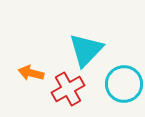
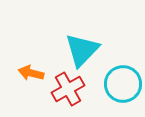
cyan triangle: moved 4 px left
cyan circle: moved 1 px left
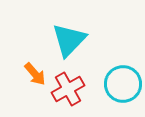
cyan triangle: moved 13 px left, 10 px up
orange arrow: moved 4 px right, 1 px down; rotated 145 degrees counterclockwise
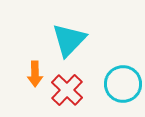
orange arrow: rotated 40 degrees clockwise
red cross: moved 1 px left, 1 px down; rotated 16 degrees counterclockwise
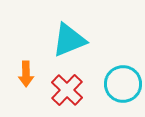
cyan triangle: rotated 24 degrees clockwise
orange arrow: moved 9 px left
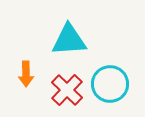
cyan triangle: rotated 18 degrees clockwise
cyan circle: moved 13 px left
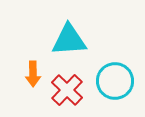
orange arrow: moved 7 px right
cyan circle: moved 5 px right, 3 px up
